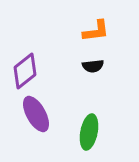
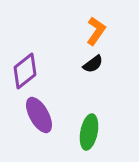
orange L-shape: rotated 48 degrees counterclockwise
black semicircle: moved 2 px up; rotated 30 degrees counterclockwise
purple ellipse: moved 3 px right, 1 px down
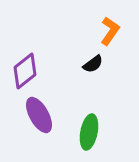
orange L-shape: moved 14 px right
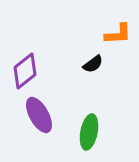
orange L-shape: moved 8 px right, 3 px down; rotated 52 degrees clockwise
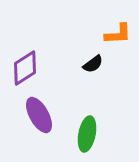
purple diamond: moved 3 px up; rotated 6 degrees clockwise
green ellipse: moved 2 px left, 2 px down
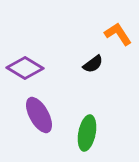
orange L-shape: rotated 120 degrees counterclockwise
purple diamond: rotated 63 degrees clockwise
green ellipse: moved 1 px up
